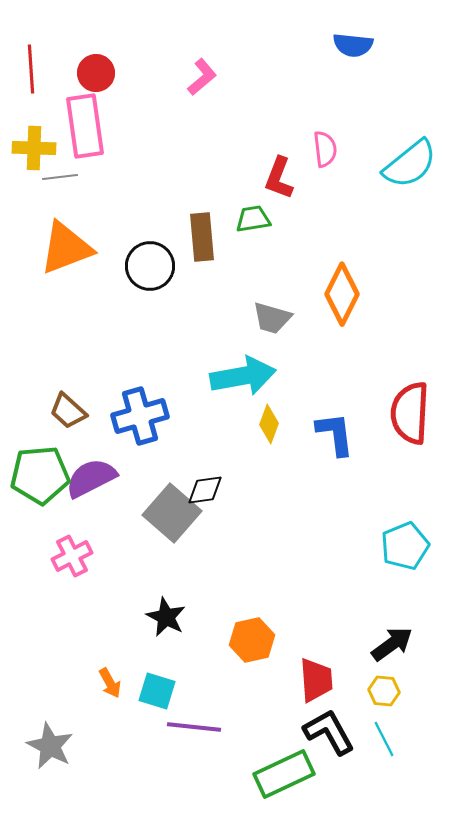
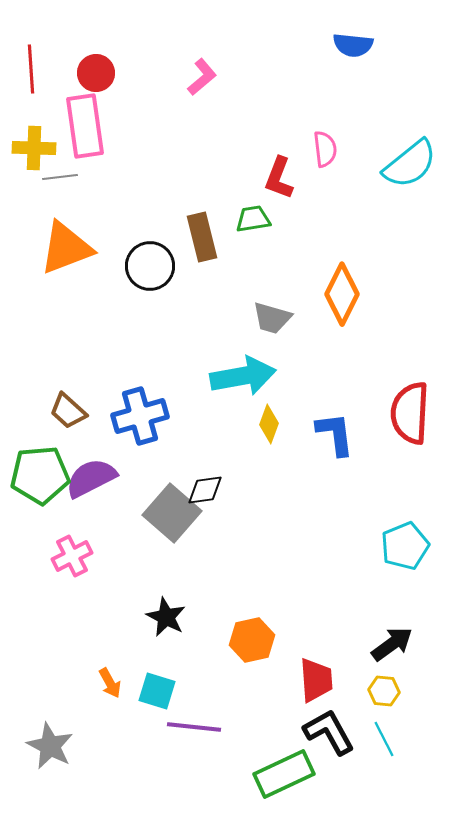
brown rectangle: rotated 9 degrees counterclockwise
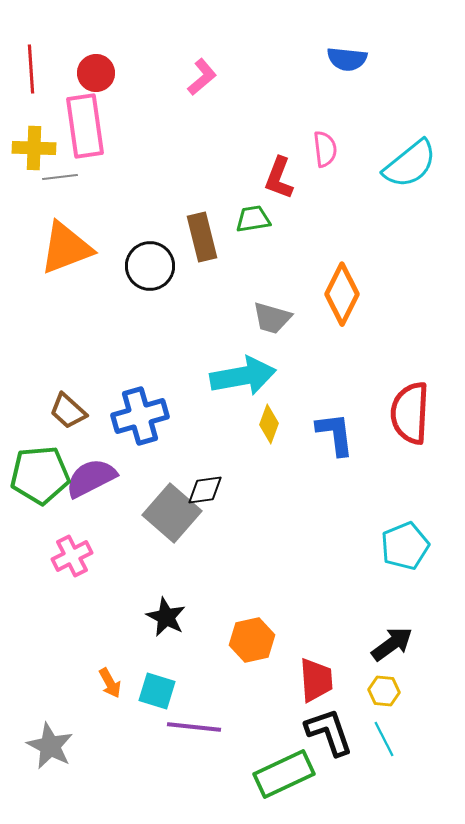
blue semicircle: moved 6 px left, 14 px down
black L-shape: rotated 10 degrees clockwise
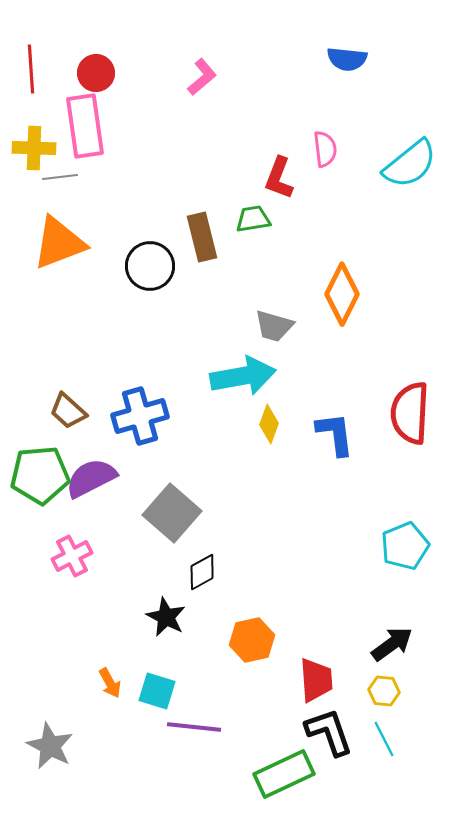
orange triangle: moved 7 px left, 5 px up
gray trapezoid: moved 2 px right, 8 px down
black diamond: moved 3 px left, 82 px down; rotated 21 degrees counterclockwise
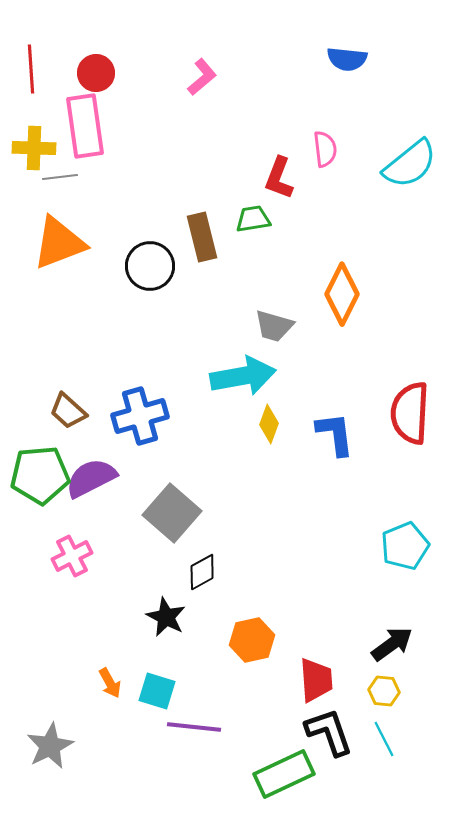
gray star: rotated 18 degrees clockwise
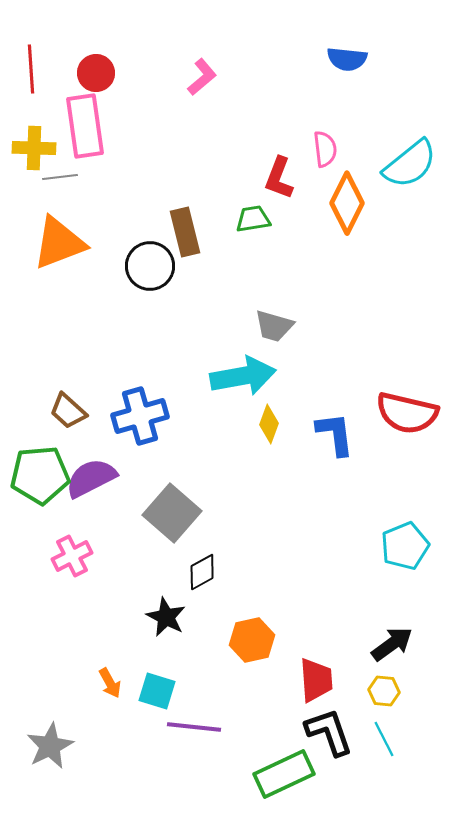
brown rectangle: moved 17 px left, 5 px up
orange diamond: moved 5 px right, 91 px up
red semicircle: moved 3 px left; rotated 80 degrees counterclockwise
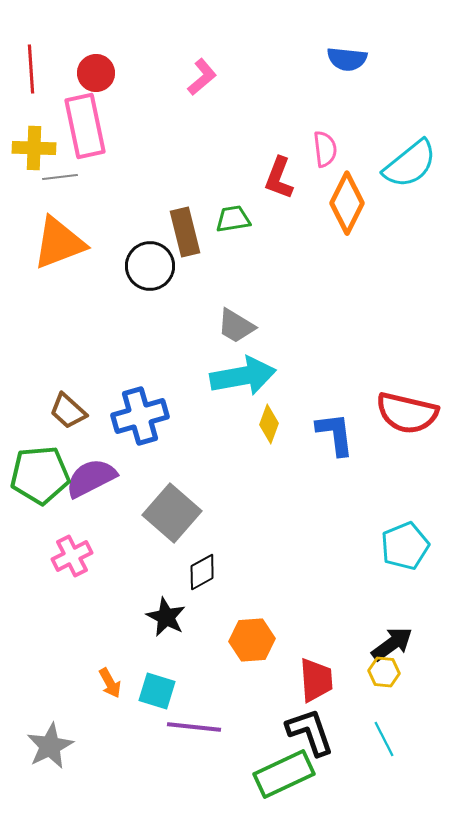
pink rectangle: rotated 4 degrees counterclockwise
green trapezoid: moved 20 px left
gray trapezoid: moved 38 px left; rotated 15 degrees clockwise
orange hexagon: rotated 9 degrees clockwise
yellow hexagon: moved 19 px up
black L-shape: moved 19 px left
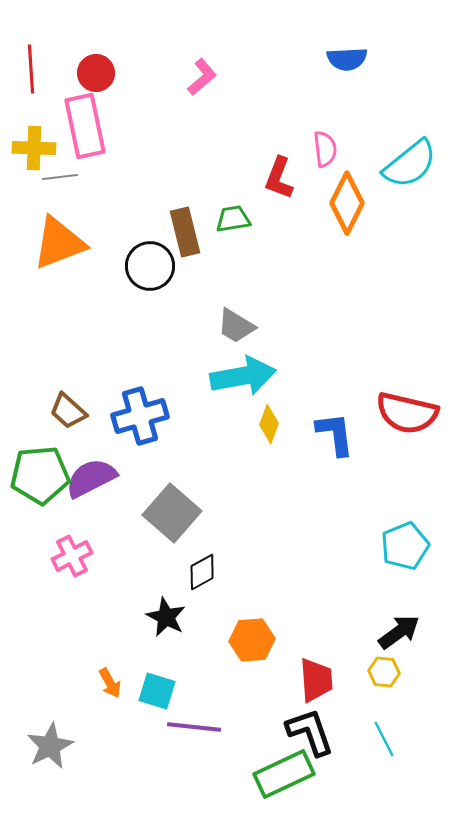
blue semicircle: rotated 9 degrees counterclockwise
black arrow: moved 7 px right, 12 px up
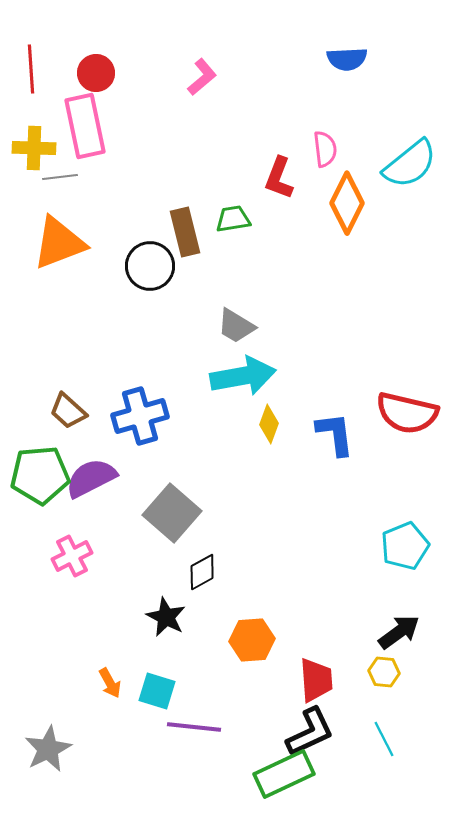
black L-shape: rotated 84 degrees clockwise
gray star: moved 2 px left, 3 px down
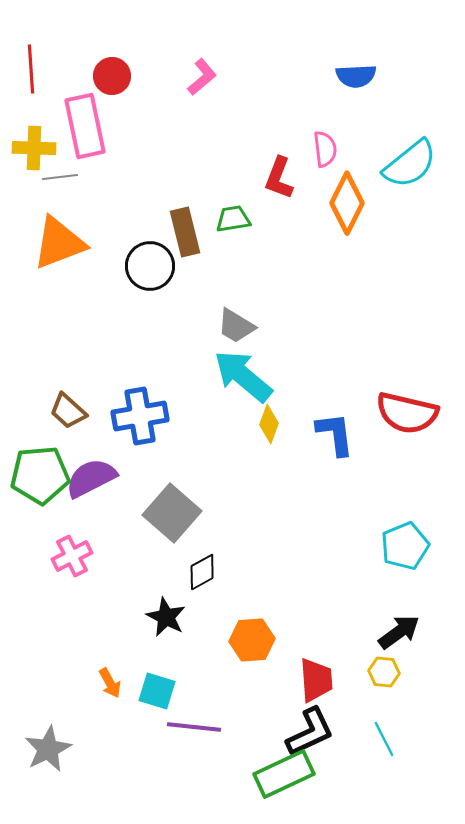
blue semicircle: moved 9 px right, 17 px down
red circle: moved 16 px right, 3 px down
cyan arrow: rotated 130 degrees counterclockwise
blue cross: rotated 6 degrees clockwise
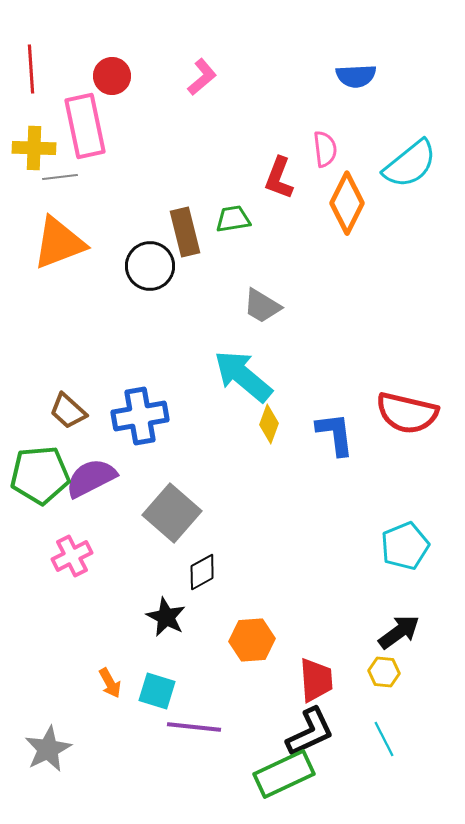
gray trapezoid: moved 26 px right, 20 px up
